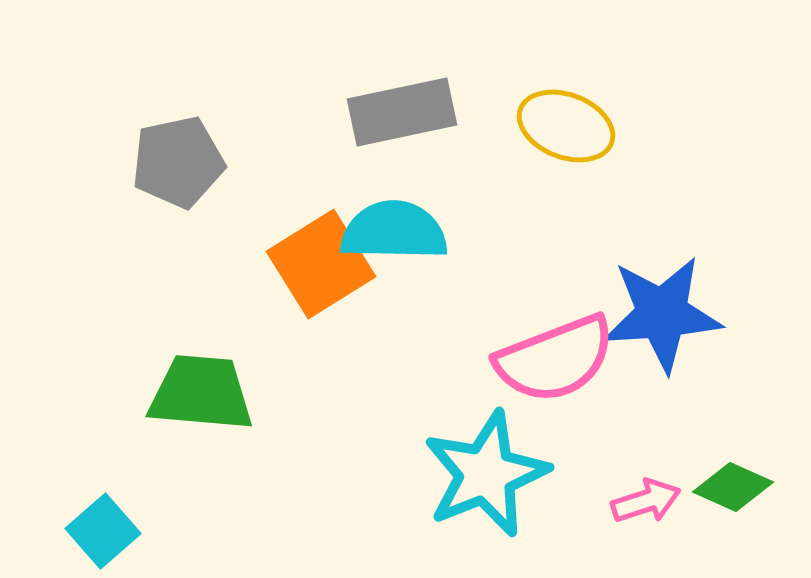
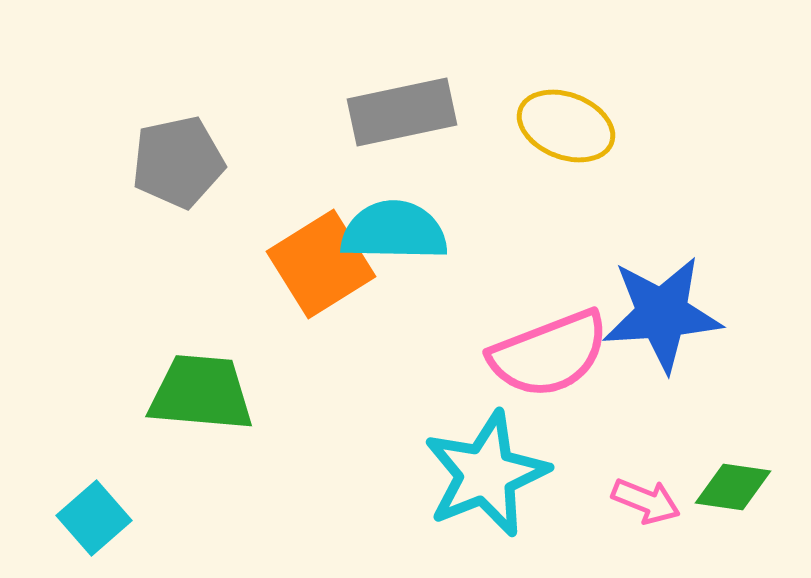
pink semicircle: moved 6 px left, 5 px up
green diamond: rotated 16 degrees counterclockwise
pink arrow: rotated 40 degrees clockwise
cyan square: moved 9 px left, 13 px up
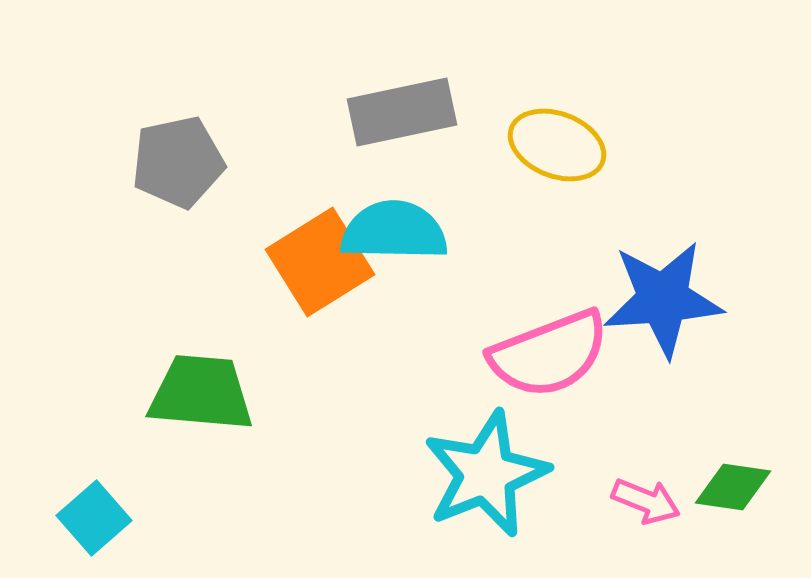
yellow ellipse: moved 9 px left, 19 px down
orange square: moved 1 px left, 2 px up
blue star: moved 1 px right, 15 px up
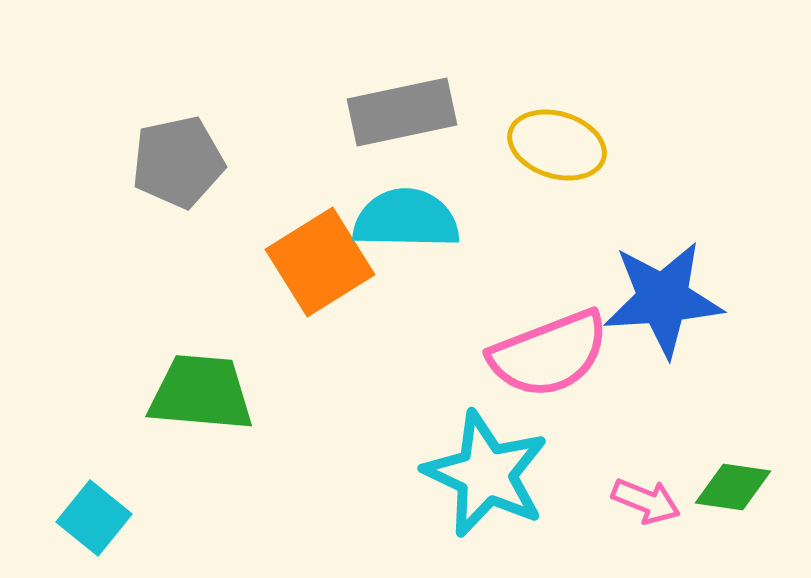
yellow ellipse: rotated 4 degrees counterclockwise
cyan semicircle: moved 12 px right, 12 px up
cyan star: rotated 25 degrees counterclockwise
cyan square: rotated 10 degrees counterclockwise
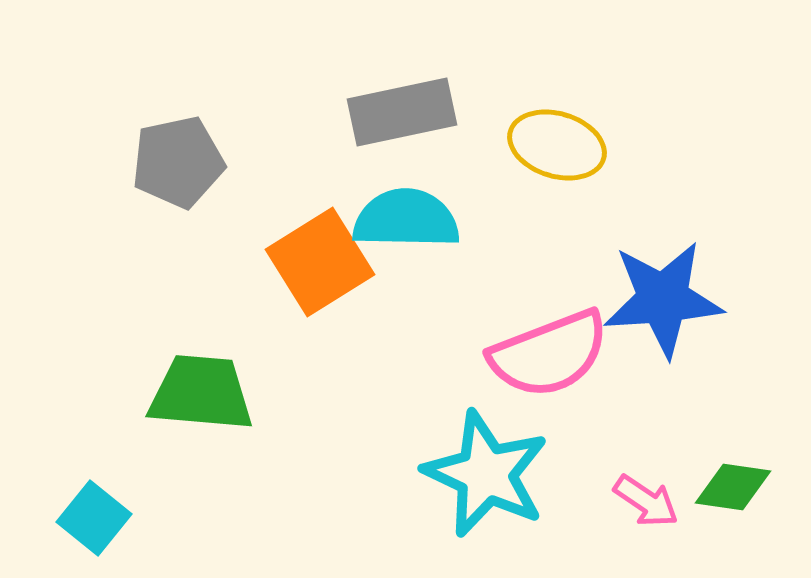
pink arrow: rotated 12 degrees clockwise
